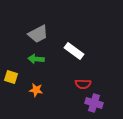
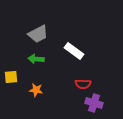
yellow square: rotated 24 degrees counterclockwise
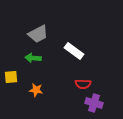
green arrow: moved 3 px left, 1 px up
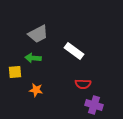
yellow square: moved 4 px right, 5 px up
purple cross: moved 2 px down
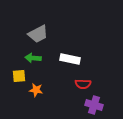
white rectangle: moved 4 px left, 8 px down; rotated 24 degrees counterclockwise
yellow square: moved 4 px right, 4 px down
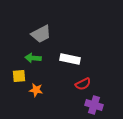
gray trapezoid: moved 3 px right
red semicircle: rotated 28 degrees counterclockwise
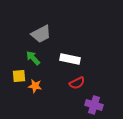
green arrow: rotated 42 degrees clockwise
red semicircle: moved 6 px left, 1 px up
orange star: moved 1 px left, 4 px up
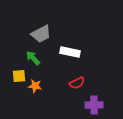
white rectangle: moved 7 px up
purple cross: rotated 18 degrees counterclockwise
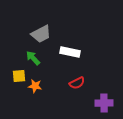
purple cross: moved 10 px right, 2 px up
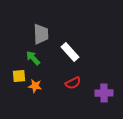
gray trapezoid: rotated 65 degrees counterclockwise
white rectangle: rotated 36 degrees clockwise
red semicircle: moved 4 px left
purple cross: moved 10 px up
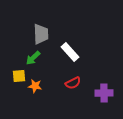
green arrow: rotated 91 degrees counterclockwise
